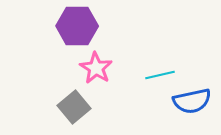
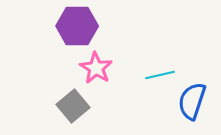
blue semicircle: rotated 120 degrees clockwise
gray square: moved 1 px left, 1 px up
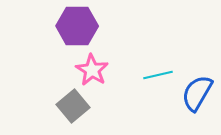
pink star: moved 4 px left, 2 px down
cyan line: moved 2 px left
blue semicircle: moved 5 px right, 8 px up; rotated 12 degrees clockwise
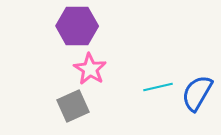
pink star: moved 2 px left, 1 px up
cyan line: moved 12 px down
gray square: rotated 16 degrees clockwise
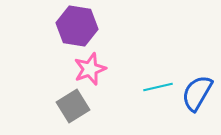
purple hexagon: rotated 9 degrees clockwise
pink star: rotated 20 degrees clockwise
gray square: rotated 8 degrees counterclockwise
